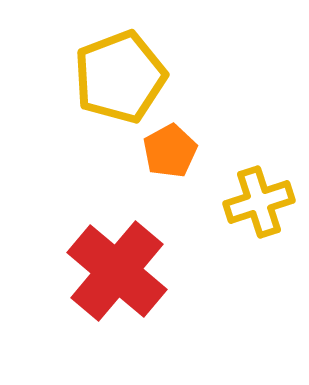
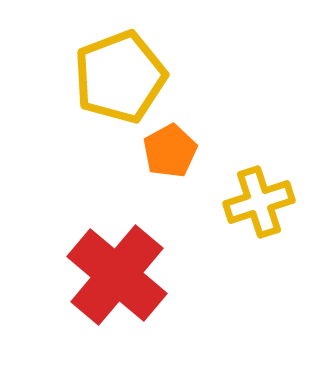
red cross: moved 4 px down
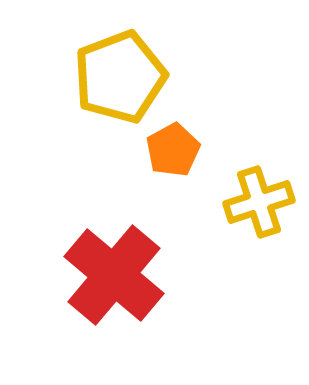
orange pentagon: moved 3 px right, 1 px up
red cross: moved 3 px left
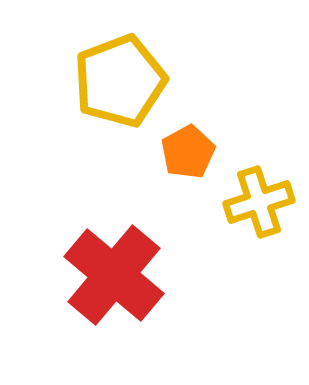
yellow pentagon: moved 4 px down
orange pentagon: moved 15 px right, 2 px down
